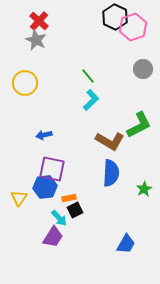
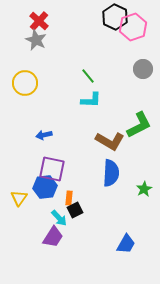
cyan L-shape: rotated 45 degrees clockwise
orange rectangle: rotated 72 degrees counterclockwise
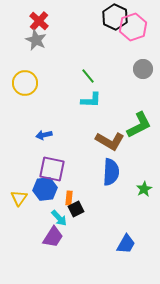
blue semicircle: moved 1 px up
blue hexagon: moved 2 px down
black square: moved 1 px right, 1 px up
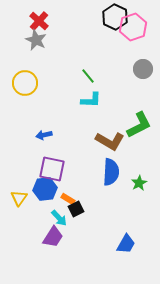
green star: moved 5 px left, 6 px up
orange rectangle: moved 1 px left, 1 px down; rotated 64 degrees counterclockwise
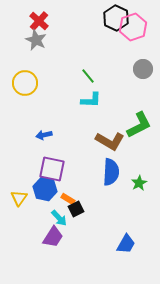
black hexagon: moved 1 px right, 1 px down
blue hexagon: rotated 20 degrees clockwise
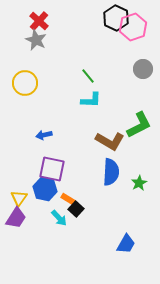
black square: rotated 21 degrees counterclockwise
purple trapezoid: moved 37 px left, 19 px up
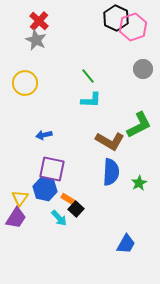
yellow triangle: moved 1 px right
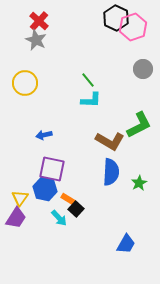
green line: moved 4 px down
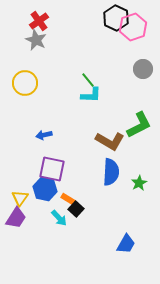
red cross: rotated 12 degrees clockwise
cyan L-shape: moved 5 px up
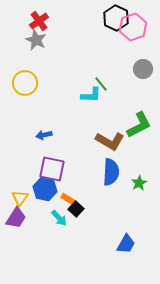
green line: moved 13 px right, 4 px down
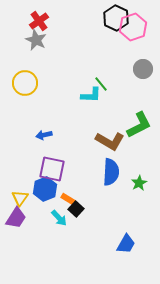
blue hexagon: rotated 25 degrees clockwise
